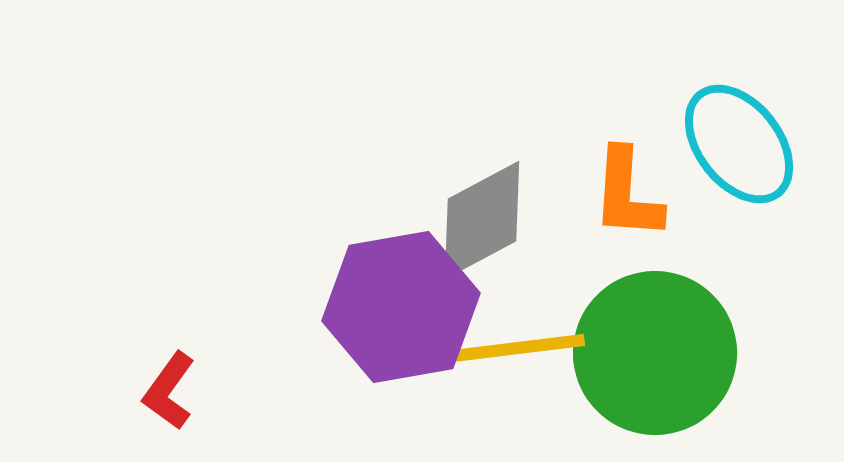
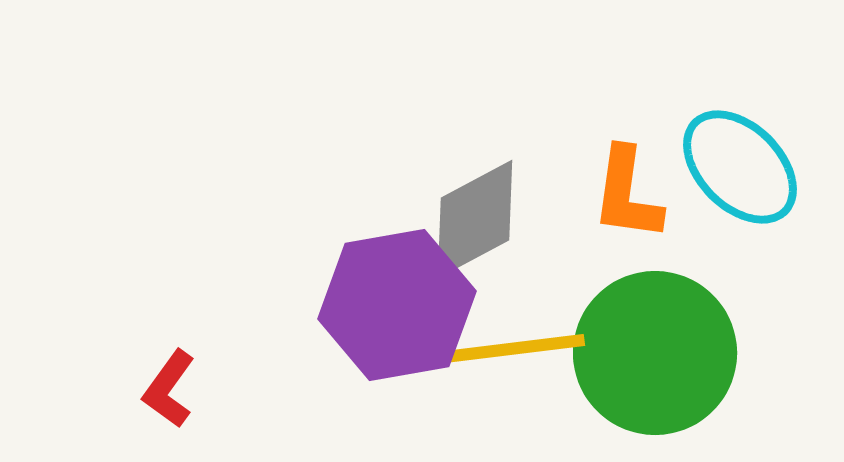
cyan ellipse: moved 1 px right, 23 px down; rotated 7 degrees counterclockwise
orange L-shape: rotated 4 degrees clockwise
gray diamond: moved 7 px left, 1 px up
purple hexagon: moved 4 px left, 2 px up
red L-shape: moved 2 px up
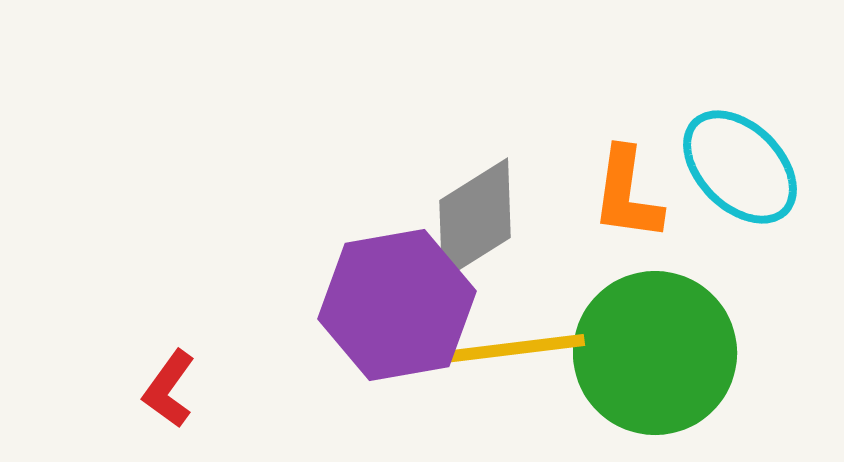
gray diamond: rotated 4 degrees counterclockwise
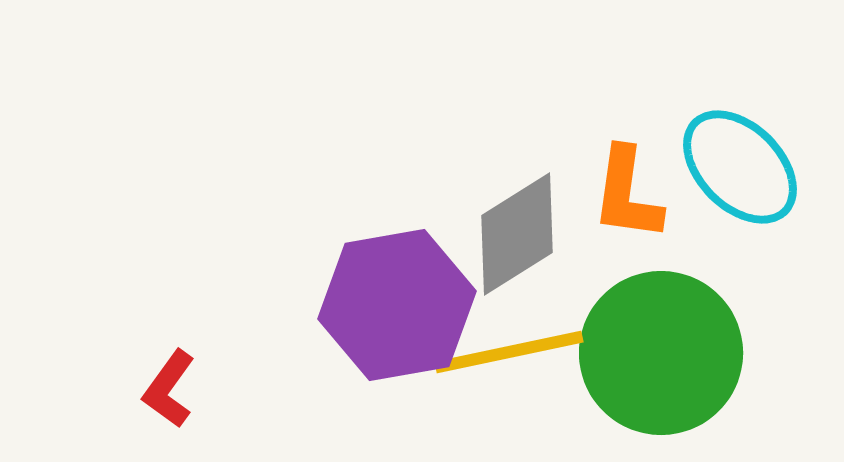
gray diamond: moved 42 px right, 15 px down
yellow line: moved 1 px left, 3 px down; rotated 5 degrees counterclockwise
green circle: moved 6 px right
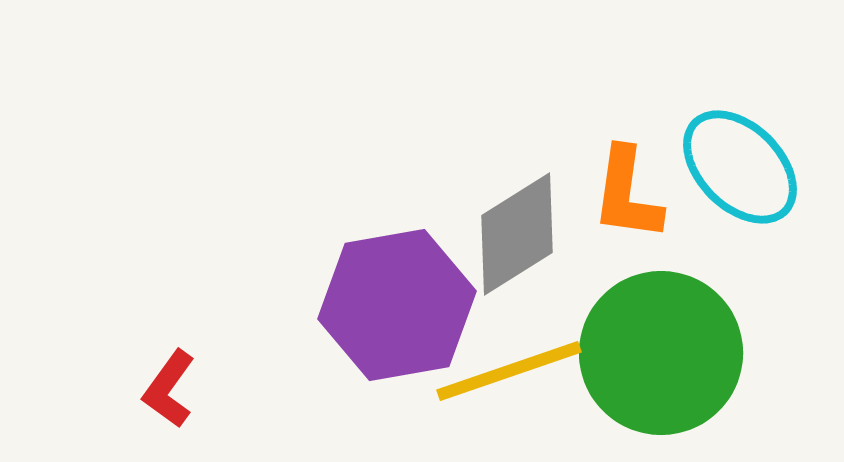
yellow line: moved 19 px down; rotated 7 degrees counterclockwise
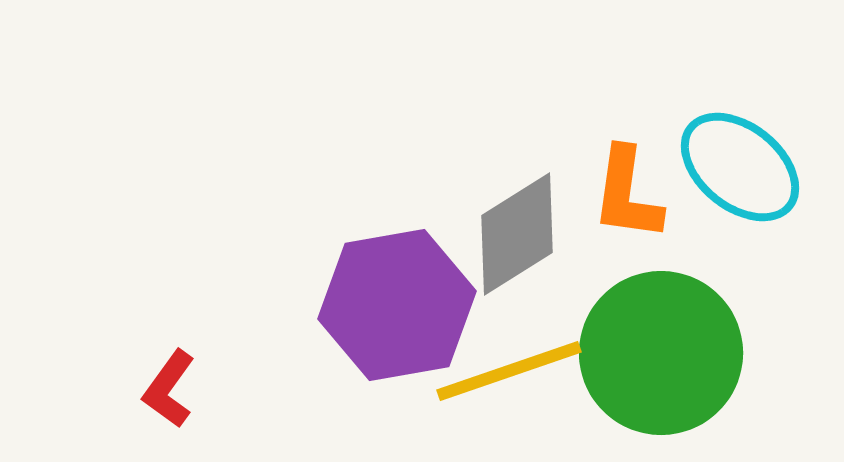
cyan ellipse: rotated 6 degrees counterclockwise
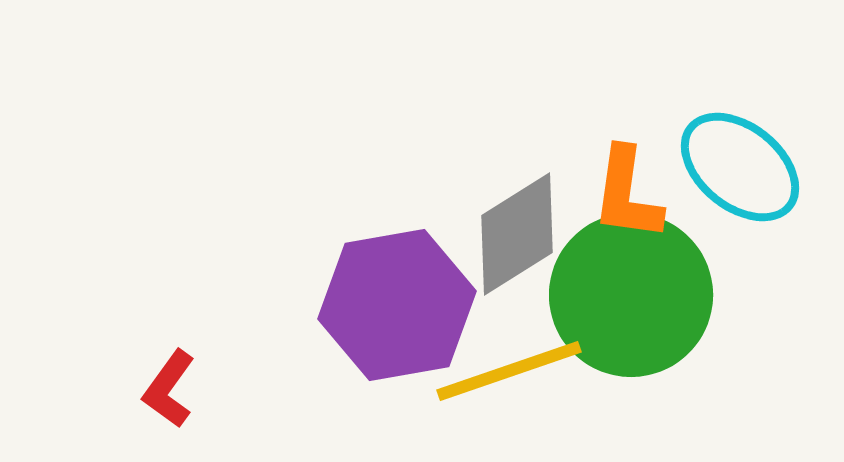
green circle: moved 30 px left, 58 px up
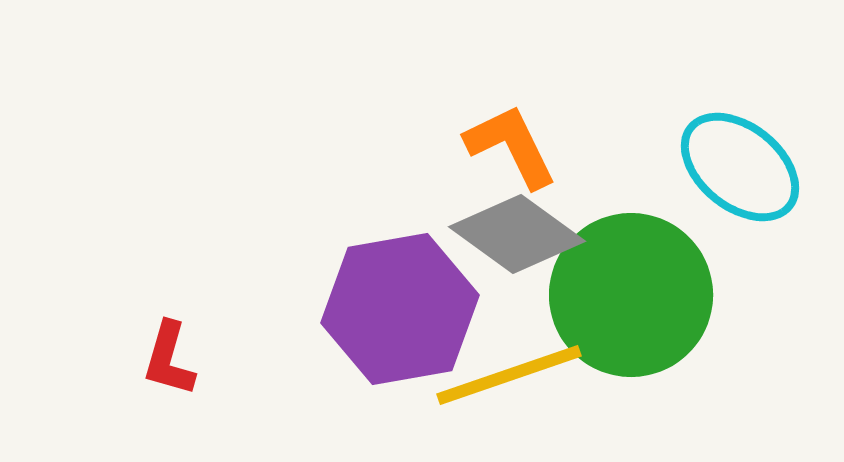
orange L-shape: moved 116 px left, 48 px up; rotated 146 degrees clockwise
gray diamond: rotated 68 degrees clockwise
purple hexagon: moved 3 px right, 4 px down
yellow line: moved 4 px down
red L-shape: moved 30 px up; rotated 20 degrees counterclockwise
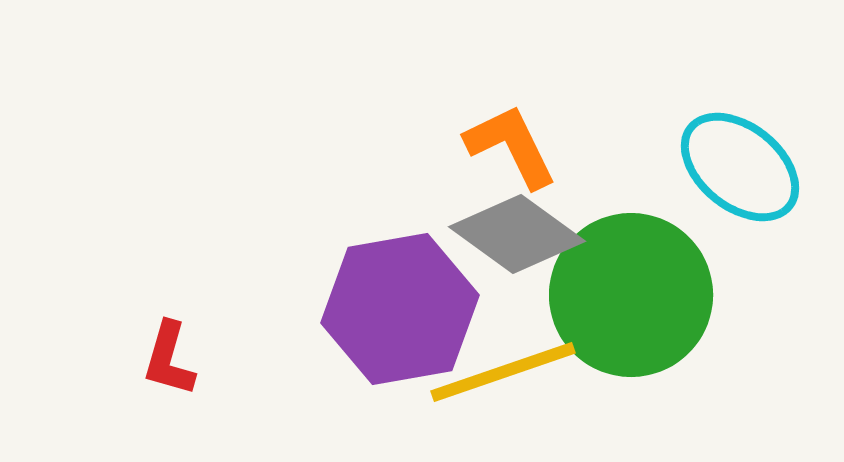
yellow line: moved 6 px left, 3 px up
